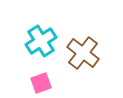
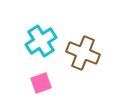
brown cross: rotated 16 degrees counterclockwise
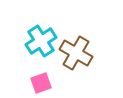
brown cross: moved 7 px left; rotated 8 degrees clockwise
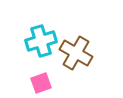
cyan cross: rotated 16 degrees clockwise
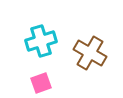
brown cross: moved 14 px right
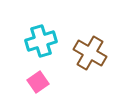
pink square: moved 3 px left, 1 px up; rotated 15 degrees counterclockwise
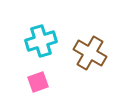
pink square: rotated 15 degrees clockwise
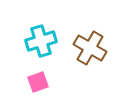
brown cross: moved 5 px up
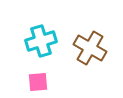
pink square: rotated 15 degrees clockwise
